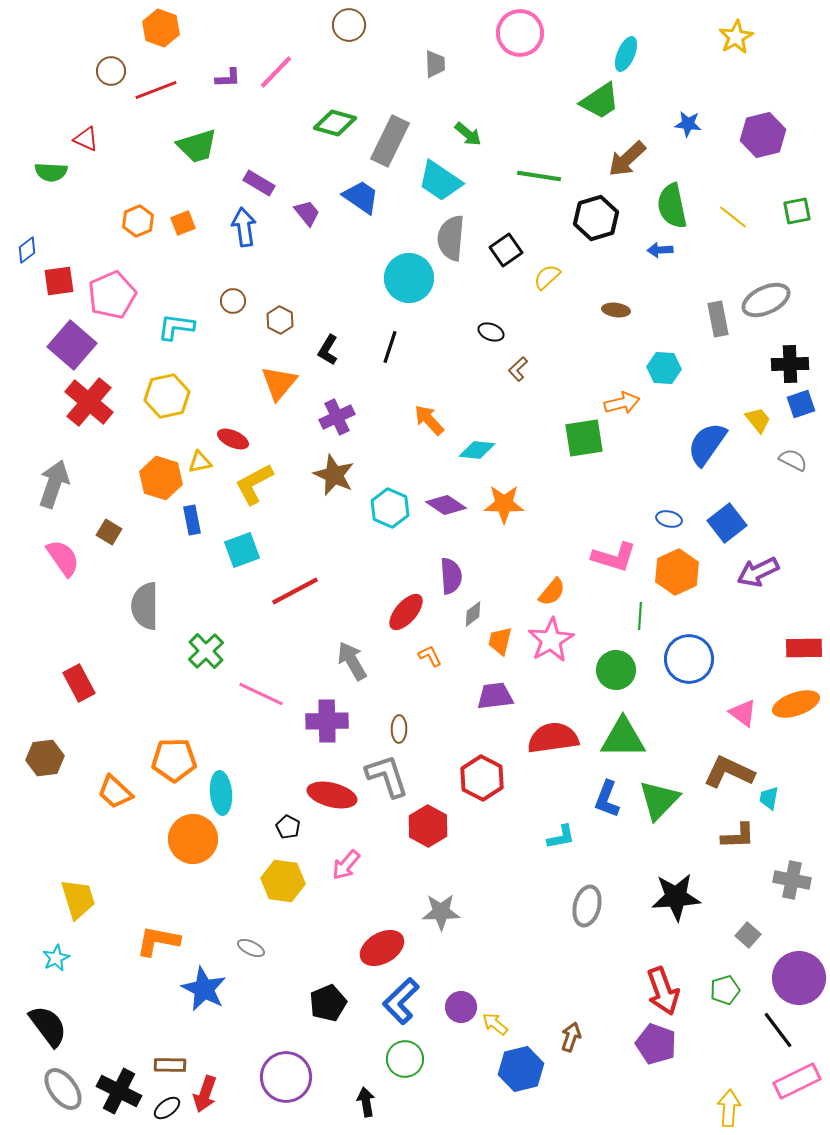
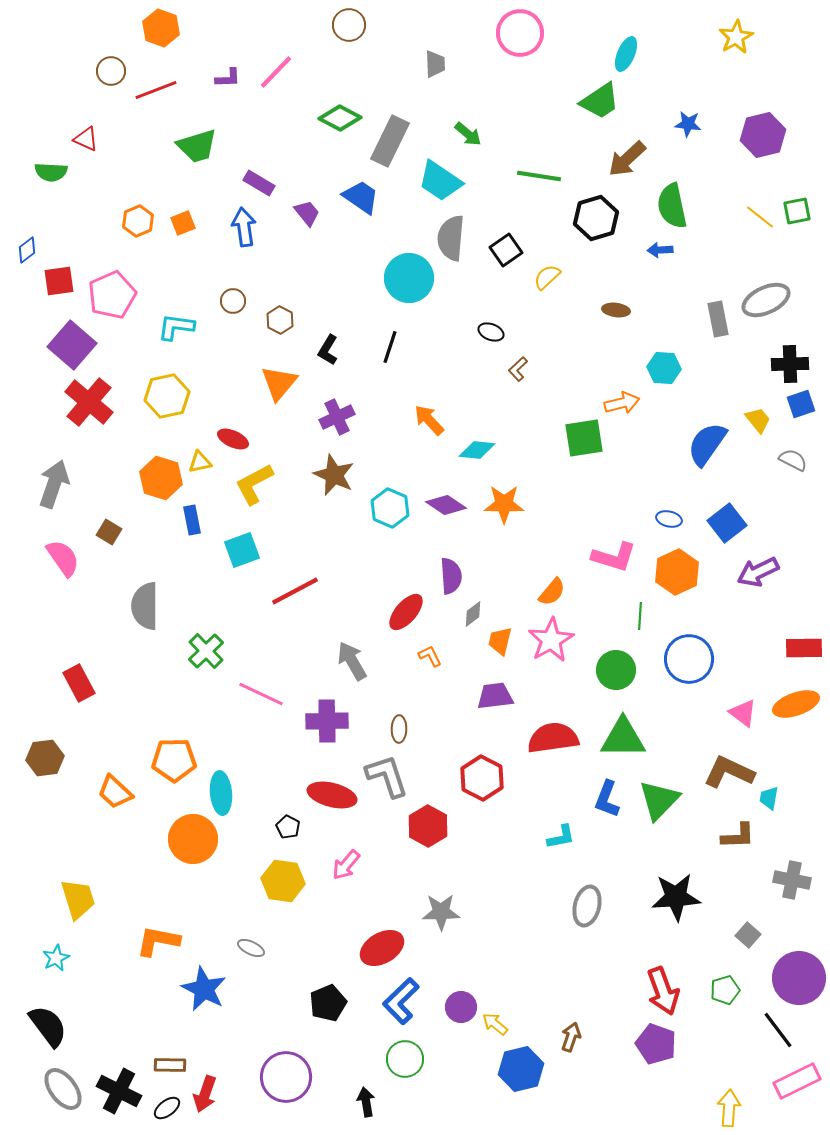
green diamond at (335, 123): moved 5 px right, 5 px up; rotated 12 degrees clockwise
yellow line at (733, 217): moved 27 px right
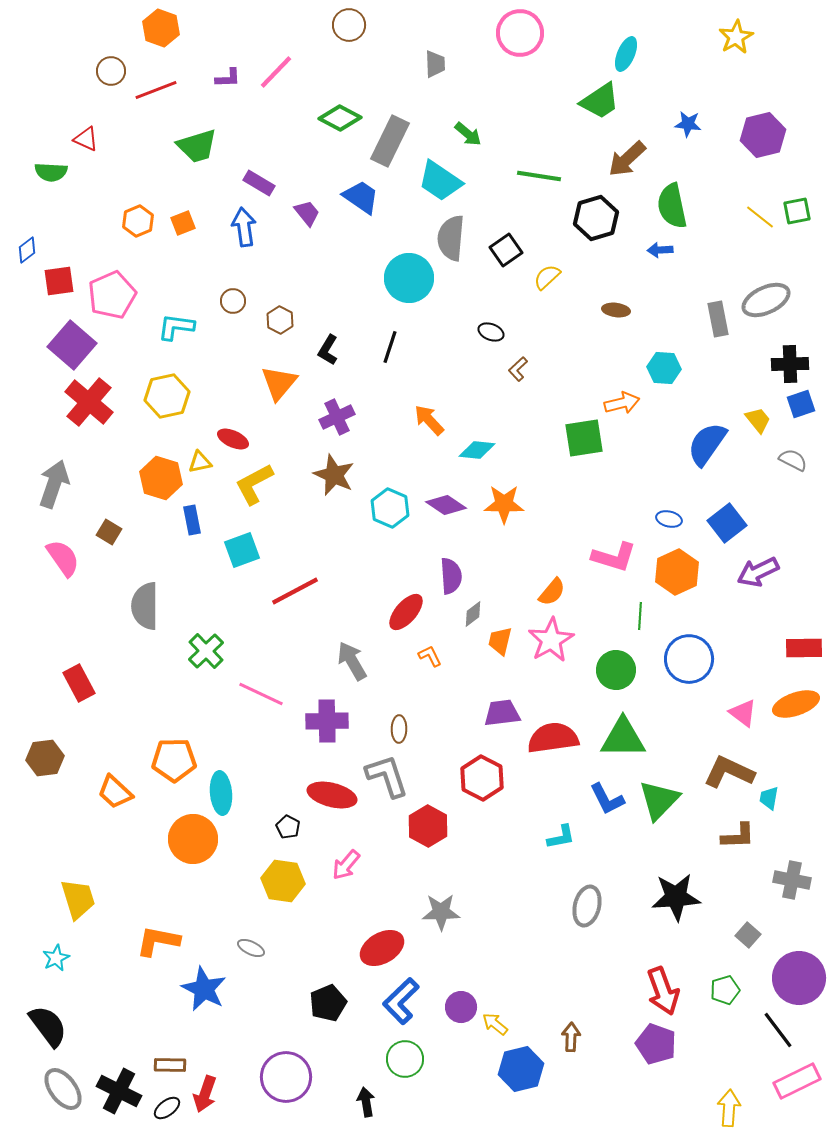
purple trapezoid at (495, 696): moved 7 px right, 17 px down
blue L-shape at (607, 799): rotated 48 degrees counterclockwise
brown arrow at (571, 1037): rotated 16 degrees counterclockwise
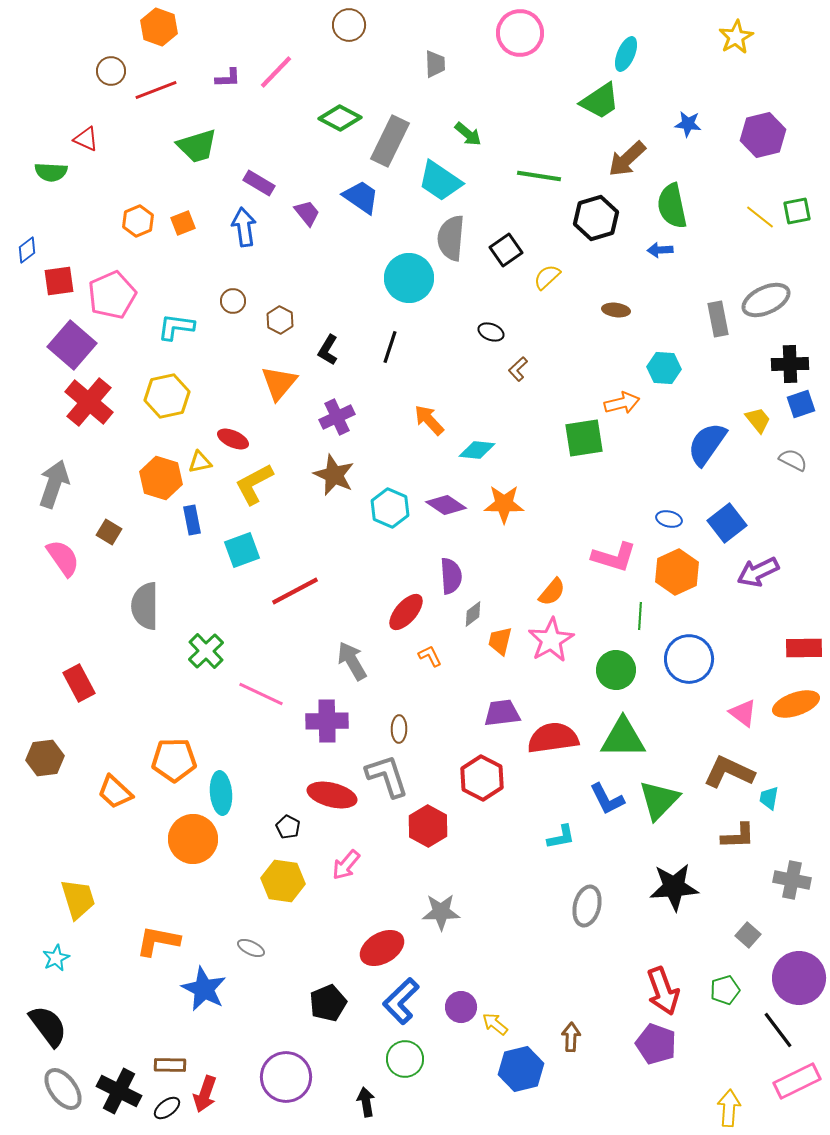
orange hexagon at (161, 28): moved 2 px left, 1 px up
black star at (676, 897): moved 2 px left, 10 px up
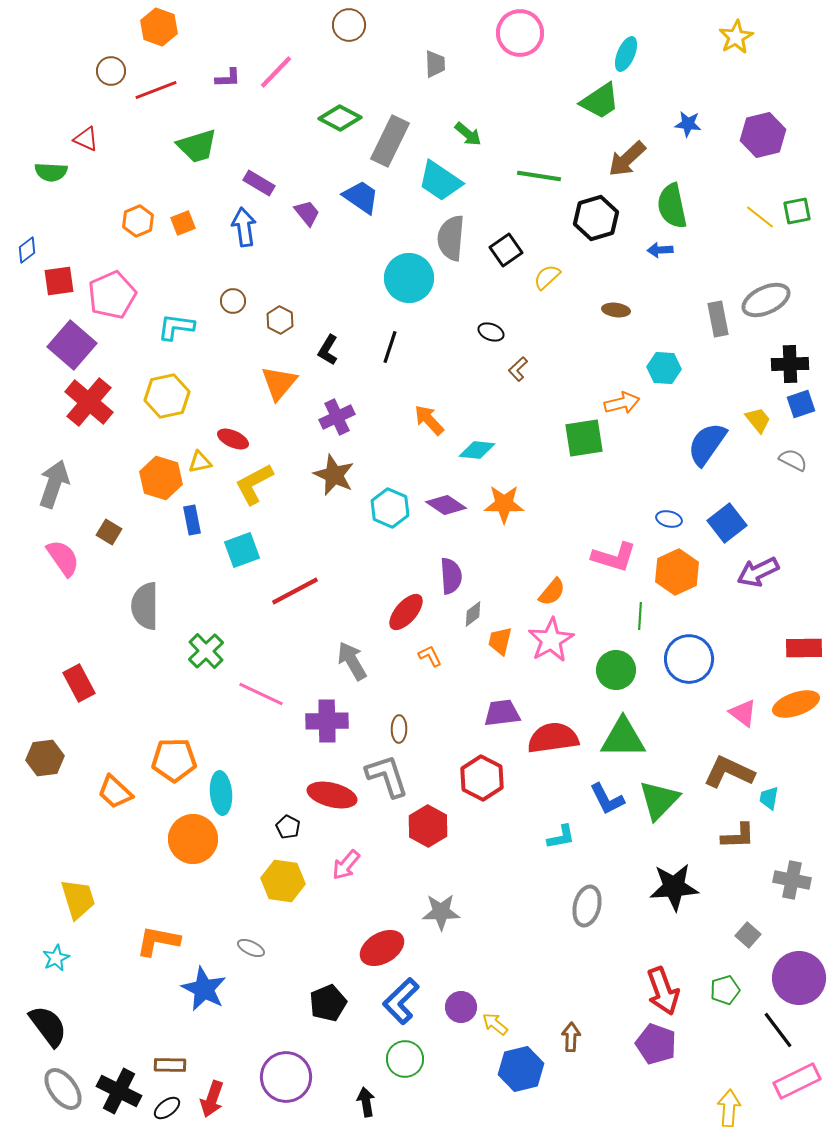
red arrow at (205, 1094): moved 7 px right, 5 px down
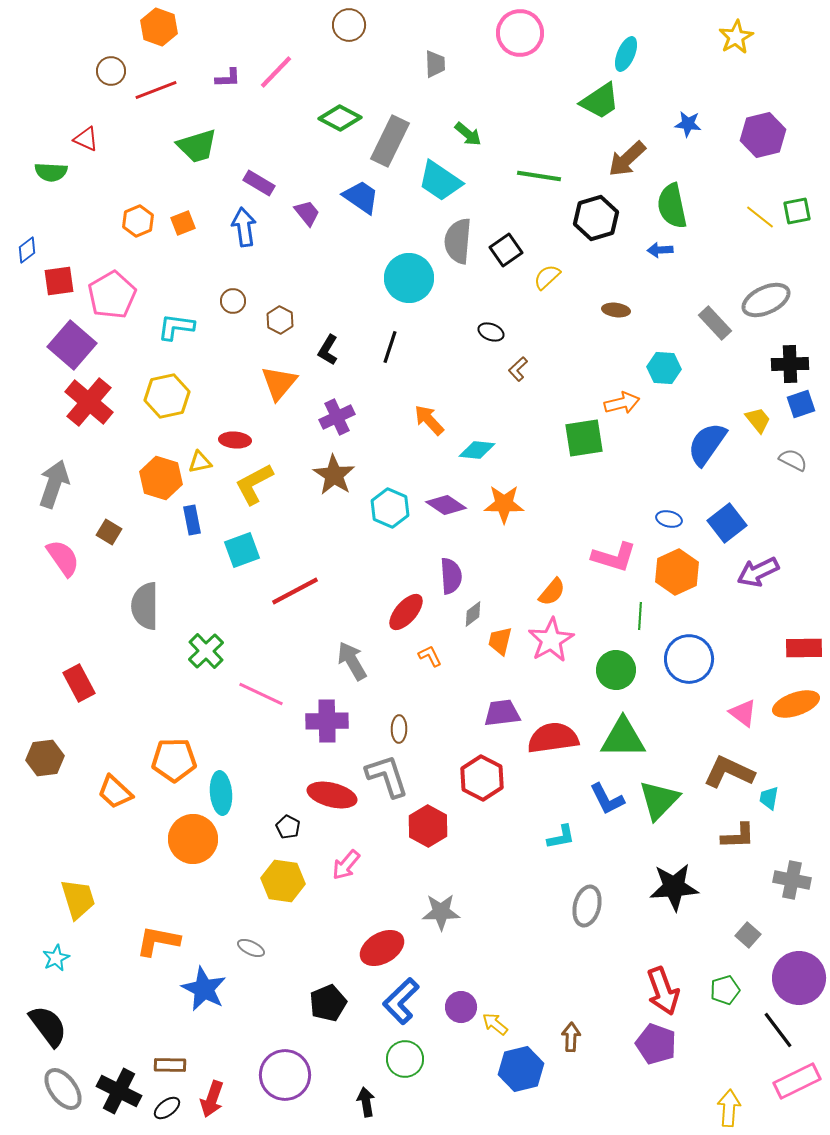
gray semicircle at (451, 238): moved 7 px right, 3 px down
pink pentagon at (112, 295): rotated 6 degrees counterclockwise
gray rectangle at (718, 319): moved 3 px left, 4 px down; rotated 32 degrees counterclockwise
red ellipse at (233, 439): moved 2 px right, 1 px down; rotated 20 degrees counterclockwise
brown star at (334, 475): rotated 9 degrees clockwise
purple circle at (286, 1077): moved 1 px left, 2 px up
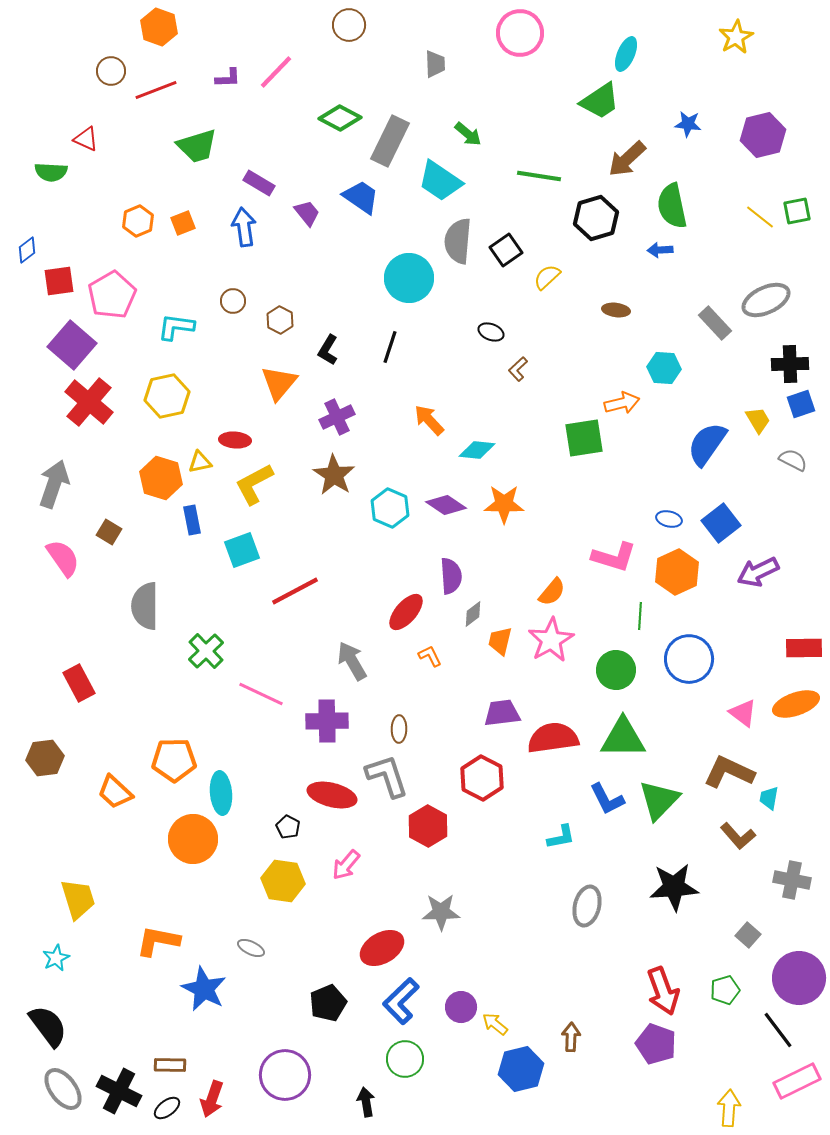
yellow trapezoid at (758, 420): rotated 8 degrees clockwise
blue square at (727, 523): moved 6 px left
brown L-shape at (738, 836): rotated 51 degrees clockwise
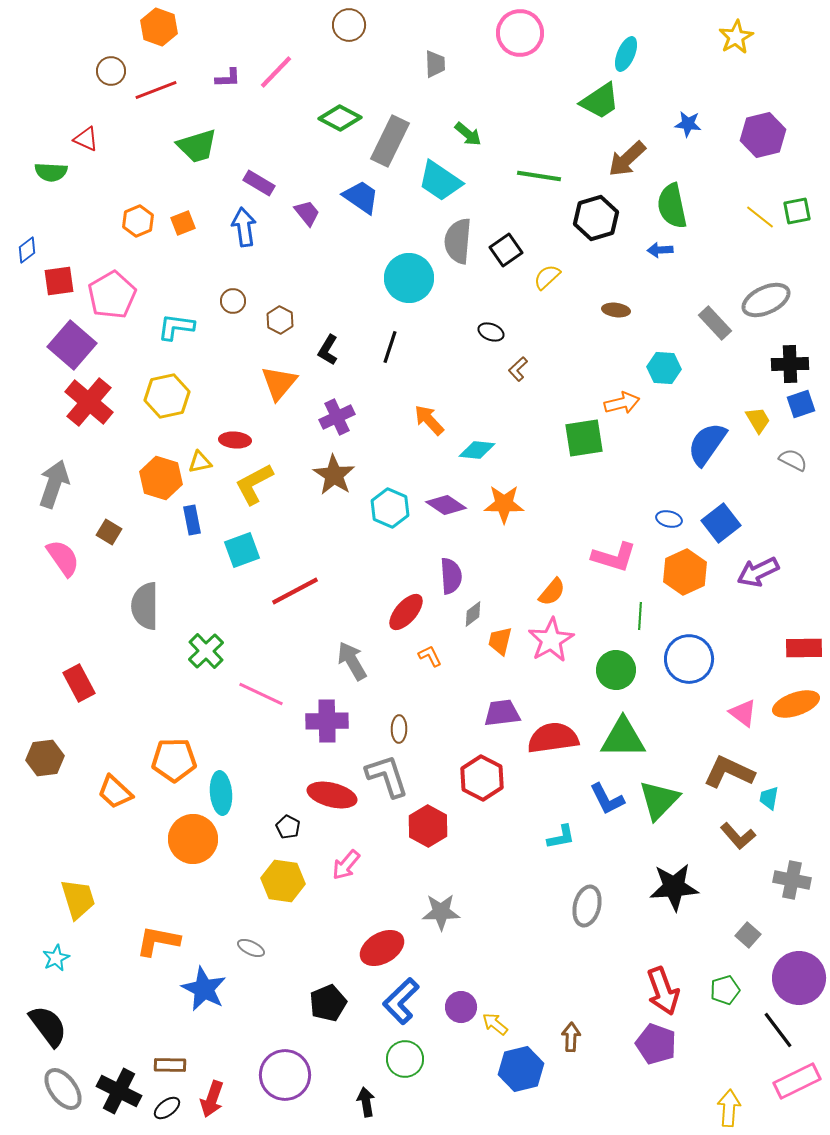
orange hexagon at (677, 572): moved 8 px right
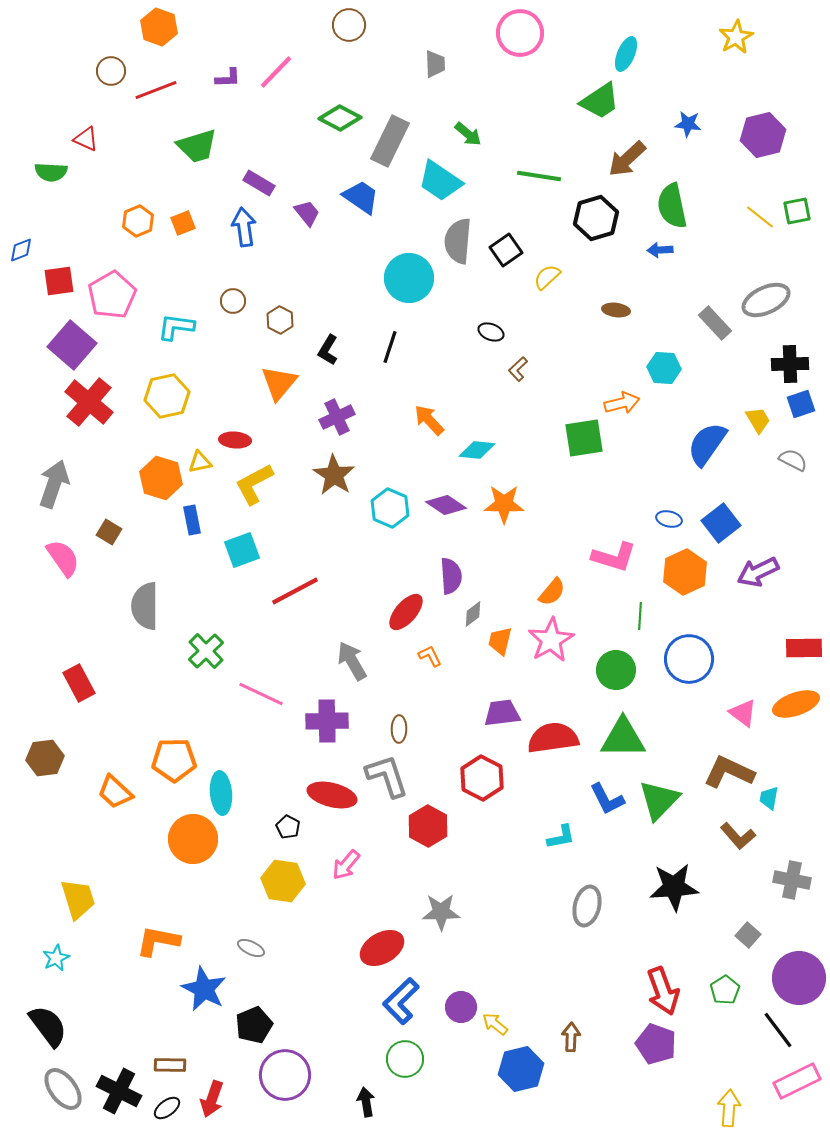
blue diamond at (27, 250): moved 6 px left; rotated 16 degrees clockwise
green pentagon at (725, 990): rotated 16 degrees counterclockwise
black pentagon at (328, 1003): moved 74 px left, 22 px down
